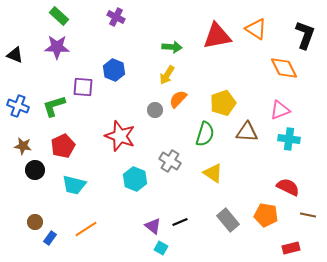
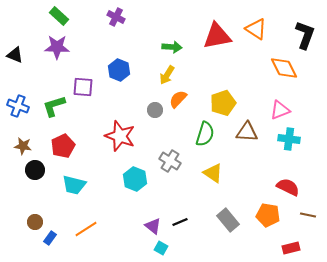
blue hexagon: moved 5 px right
orange pentagon: moved 2 px right
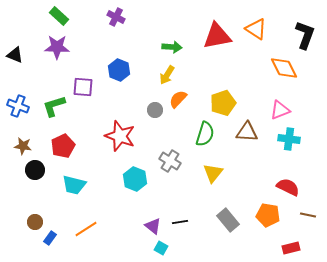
yellow triangle: rotated 35 degrees clockwise
black line: rotated 14 degrees clockwise
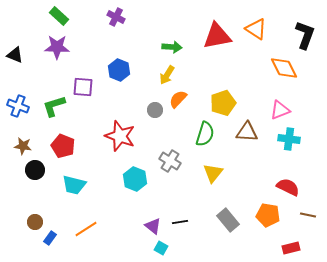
red pentagon: rotated 25 degrees counterclockwise
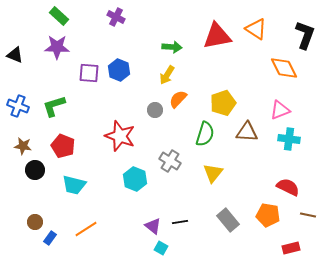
purple square: moved 6 px right, 14 px up
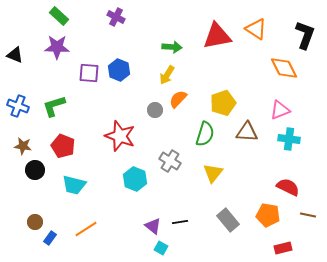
red rectangle: moved 8 px left
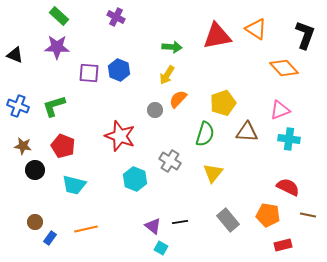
orange diamond: rotated 16 degrees counterclockwise
orange line: rotated 20 degrees clockwise
red rectangle: moved 3 px up
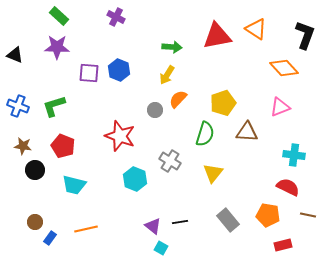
pink triangle: moved 3 px up
cyan cross: moved 5 px right, 16 px down
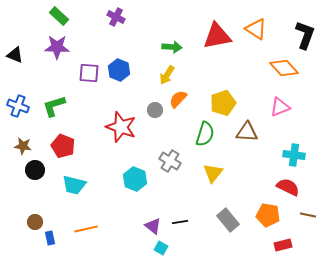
red star: moved 1 px right, 9 px up
blue rectangle: rotated 48 degrees counterclockwise
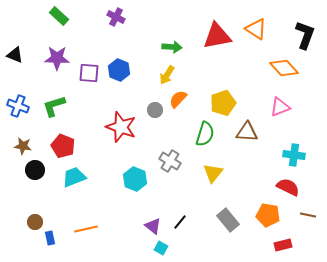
purple star: moved 11 px down
cyan trapezoid: moved 8 px up; rotated 145 degrees clockwise
black line: rotated 42 degrees counterclockwise
